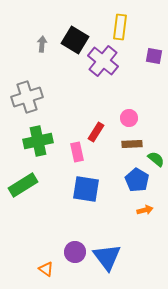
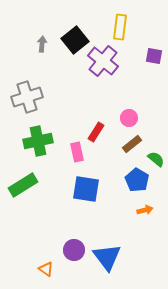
black square: rotated 20 degrees clockwise
brown rectangle: rotated 36 degrees counterclockwise
purple circle: moved 1 px left, 2 px up
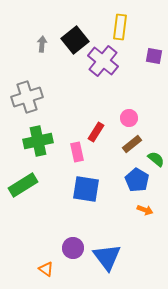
orange arrow: rotated 35 degrees clockwise
purple circle: moved 1 px left, 2 px up
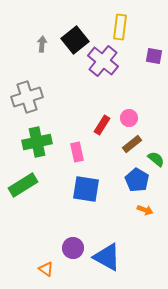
red rectangle: moved 6 px right, 7 px up
green cross: moved 1 px left, 1 px down
blue triangle: rotated 24 degrees counterclockwise
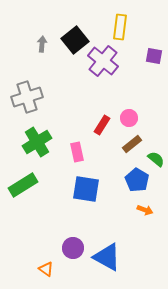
green cross: rotated 20 degrees counterclockwise
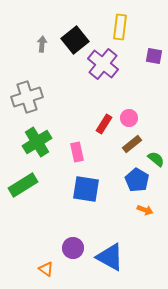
purple cross: moved 3 px down
red rectangle: moved 2 px right, 1 px up
blue triangle: moved 3 px right
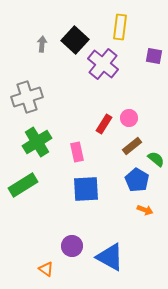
black square: rotated 8 degrees counterclockwise
brown rectangle: moved 2 px down
blue square: rotated 12 degrees counterclockwise
purple circle: moved 1 px left, 2 px up
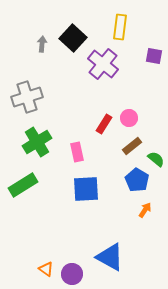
black square: moved 2 px left, 2 px up
orange arrow: rotated 77 degrees counterclockwise
purple circle: moved 28 px down
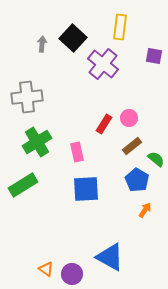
gray cross: rotated 12 degrees clockwise
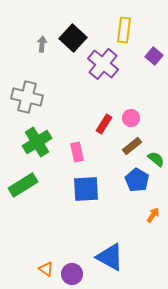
yellow rectangle: moved 4 px right, 3 px down
purple square: rotated 30 degrees clockwise
gray cross: rotated 20 degrees clockwise
pink circle: moved 2 px right
orange arrow: moved 8 px right, 5 px down
